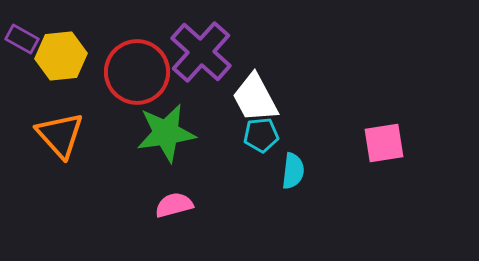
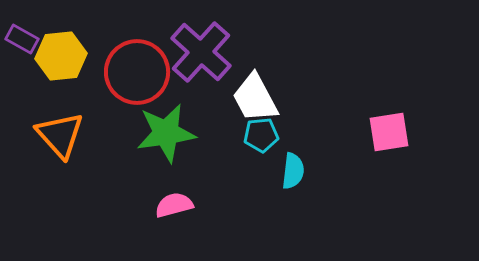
pink square: moved 5 px right, 11 px up
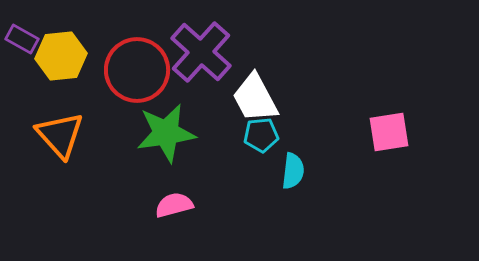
red circle: moved 2 px up
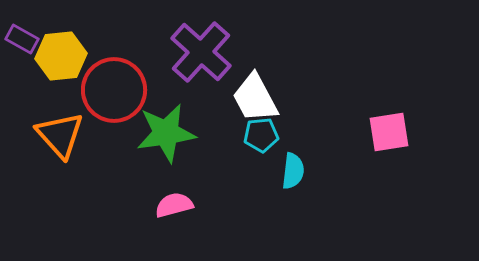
red circle: moved 23 px left, 20 px down
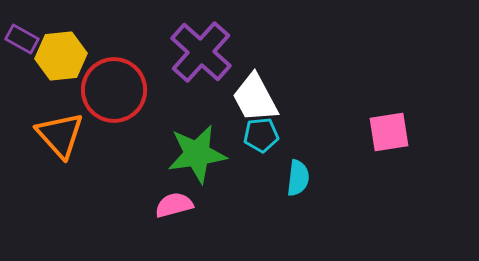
green star: moved 31 px right, 21 px down
cyan semicircle: moved 5 px right, 7 px down
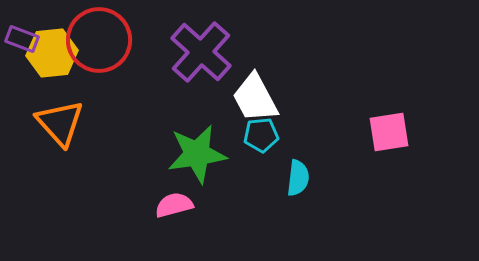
purple rectangle: rotated 8 degrees counterclockwise
yellow hexagon: moved 9 px left, 3 px up
red circle: moved 15 px left, 50 px up
orange triangle: moved 12 px up
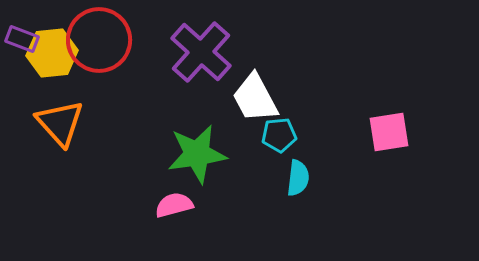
cyan pentagon: moved 18 px right
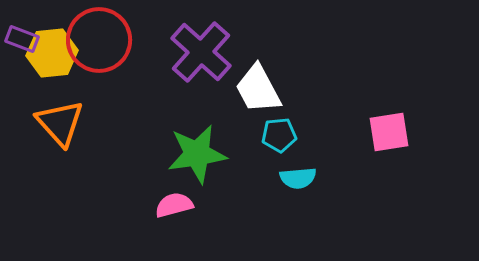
white trapezoid: moved 3 px right, 9 px up
cyan semicircle: rotated 78 degrees clockwise
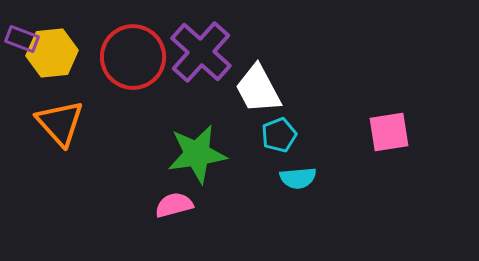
red circle: moved 34 px right, 17 px down
cyan pentagon: rotated 16 degrees counterclockwise
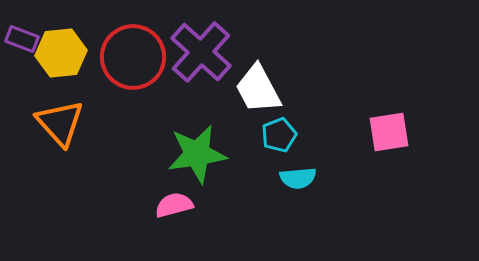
yellow hexagon: moved 9 px right
